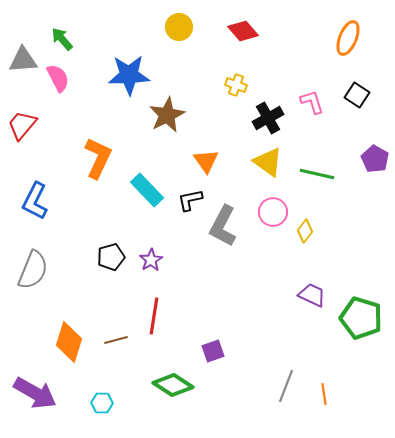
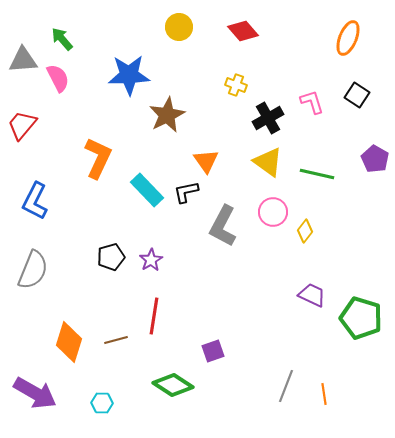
black L-shape: moved 4 px left, 8 px up
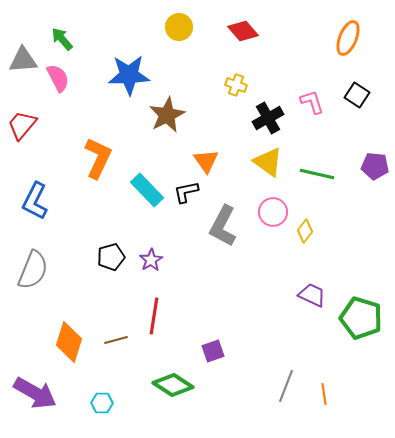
purple pentagon: moved 7 px down; rotated 24 degrees counterclockwise
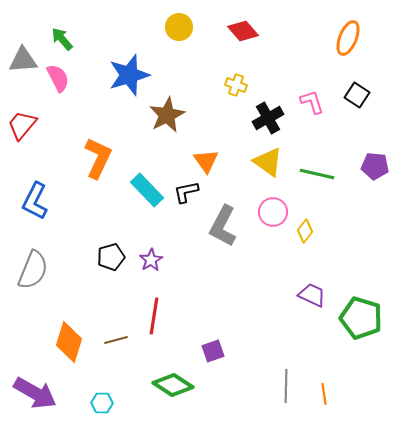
blue star: rotated 15 degrees counterclockwise
gray line: rotated 20 degrees counterclockwise
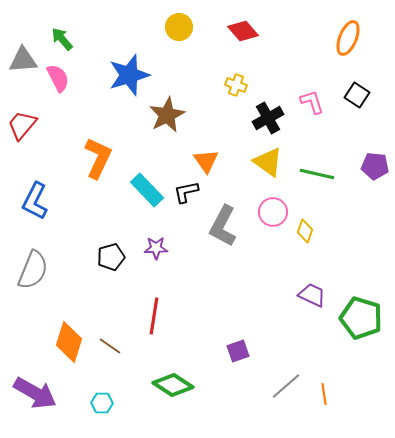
yellow diamond: rotated 20 degrees counterclockwise
purple star: moved 5 px right, 12 px up; rotated 30 degrees clockwise
brown line: moved 6 px left, 6 px down; rotated 50 degrees clockwise
purple square: moved 25 px right
gray line: rotated 48 degrees clockwise
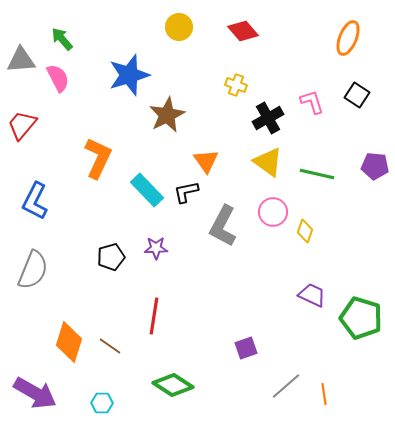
gray triangle: moved 2 px left
purple square: moved 8 px right, 3 px up
